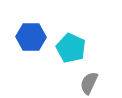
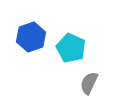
blue hexagon: rotated 20 degrees counterclockwise
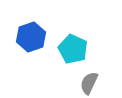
cyan pentagon: moved 2 px right, 1 px down
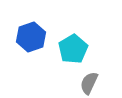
cyan pentagon: rotated 16 degrees clockwise
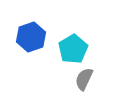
gray semicircle: moved 5 px left, 4 px up
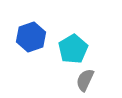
gray semicircle: moved 1 px right, 1 px down
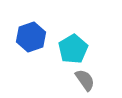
gray semicircle: rotated 120 degrees clockwise
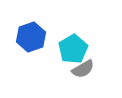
gray semicircle: moved 2 px left, 11 px up; rotated 95 degrees clockwise
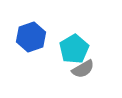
cyan pentagon: moved 1 px right
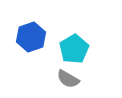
gray semicircle: moved 15 px left, 10 px down; rotated 60 degrees clockwise
